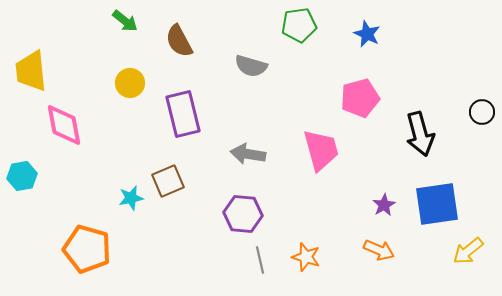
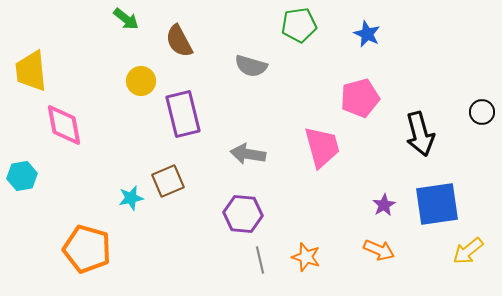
green arrow: moved 1 px right, 2 px up
yellow circle: moved 11 px right, 2 px up
pink trapezoid: moved 1 px right, 3 px up
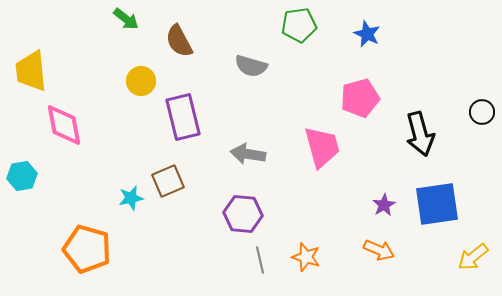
purple rectangle: moved 3 px down
yellow arrow: moved 5 px right, 6 px down
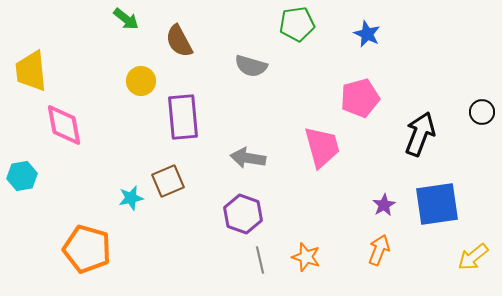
green pentagon: moved 2 px left, 1 px up
purple rectangle: rotated 9 degrees clockwise
black arrow: rotated 144 degrees counterclockwise
gray arrow: moved 4 px down
purple hexagon: rotated 15 degrees clockwise
orange arrow: rotated 92 degrees counterclockwise
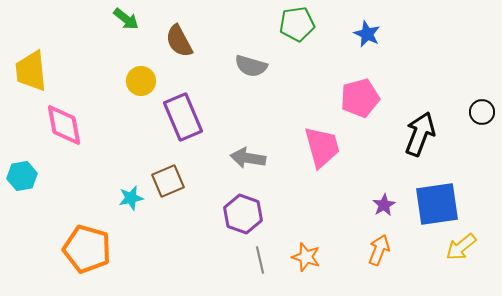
purple rectangle: rotated 18 degrees counterclockwise
yellow arrow: moved 12 px left, 10 px up
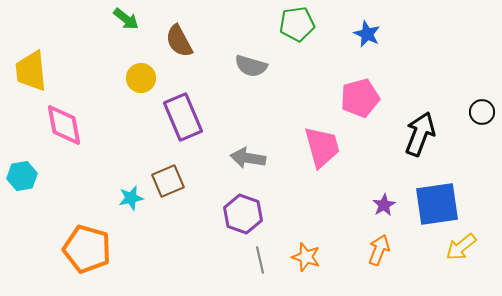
yellow circle: moved 3 px up
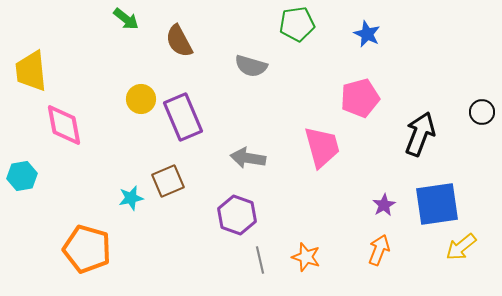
yellow circle: moved 21 px down
purple hexagon: moved 6 px left, 1 px down
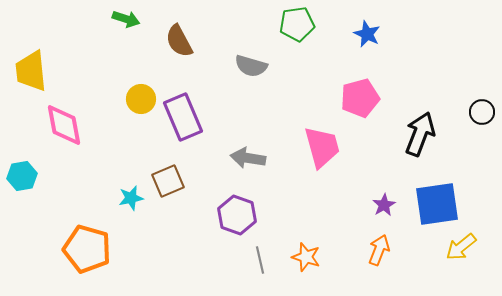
green arrow: rotated 20 degrees counterclockwise
